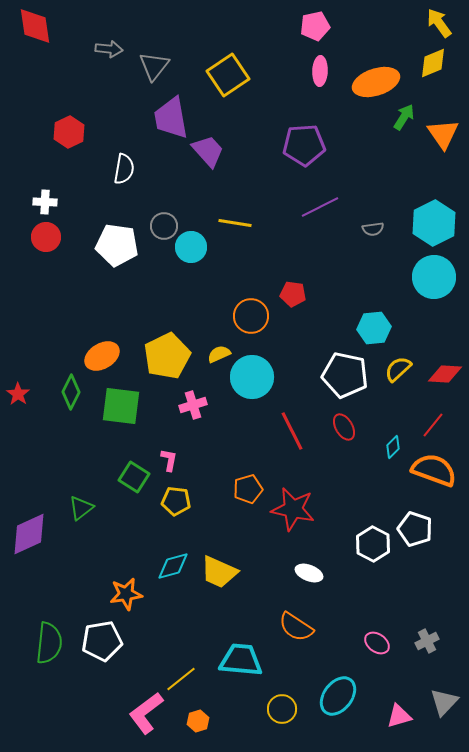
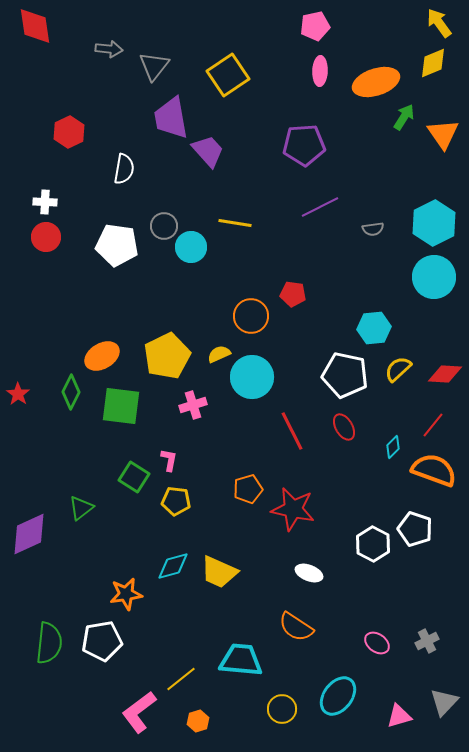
pink L-shape at (146, 713): moved 7 px left, 1 px up
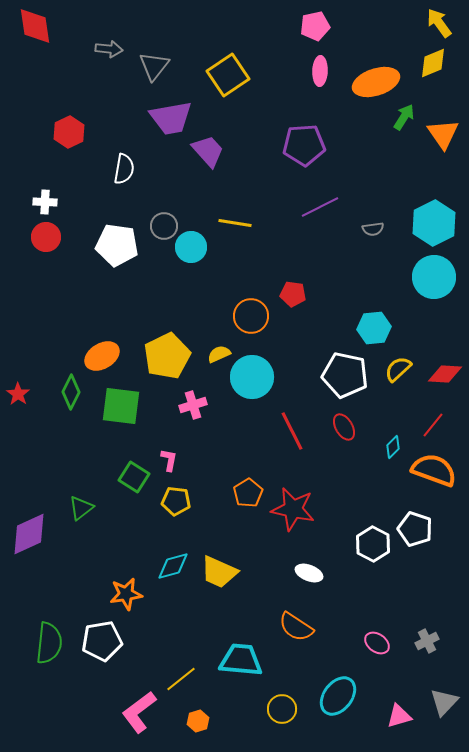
purple trapezoid at (171, 118): rotated 90 degrees counterclockwise
orange pentagon at (248, 489): moved 4 px down; rotated 16 degrees counterclockwise
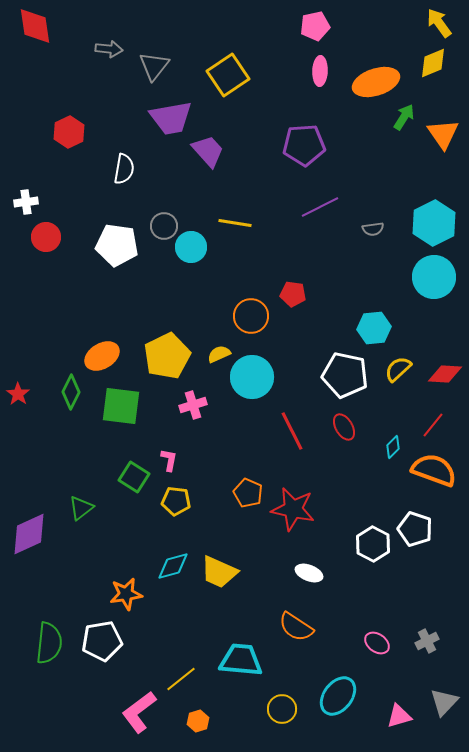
white cross at (45, 202): moved 19 px left; rotated 10 degrees counterclockwise
orange pentagon at (248, 493): rotated 16 degrees counterclockwise
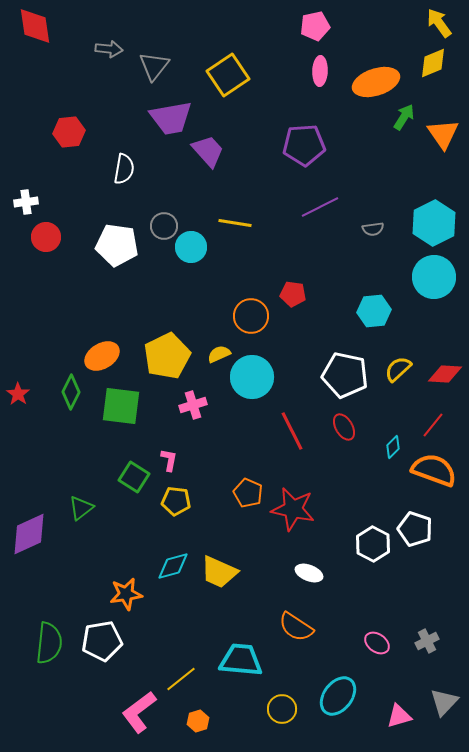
red hexagon at (69, 132): rotated 20 degrees clockwise
cyan hexagon at (374, 328): moved 17 px up
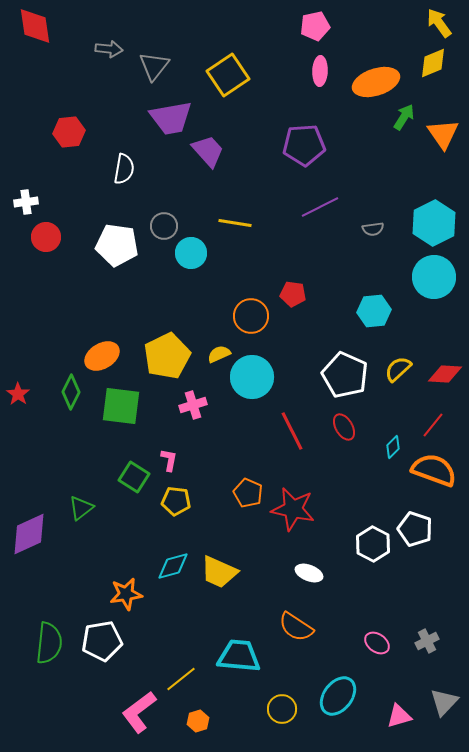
cyan circle at (191, 247): moved 6 px down
white pentagon at (345, 375): rotated 12 degrees clockwise
cyan trapezoid at (241, 660): moved 2 px left, 4 px up
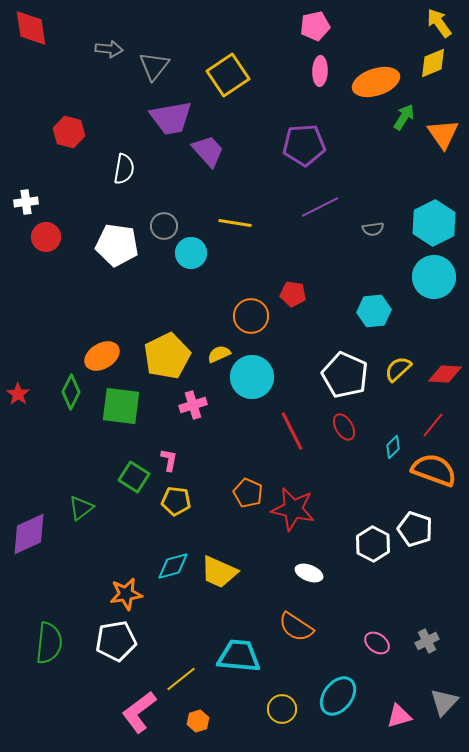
red diamond at (35, 26): moved 4 px left, 2 px down
red hexagon at (69, 132): rotated 20 degrees clockwise
white pentagon at (102, 641): moved 14 px right
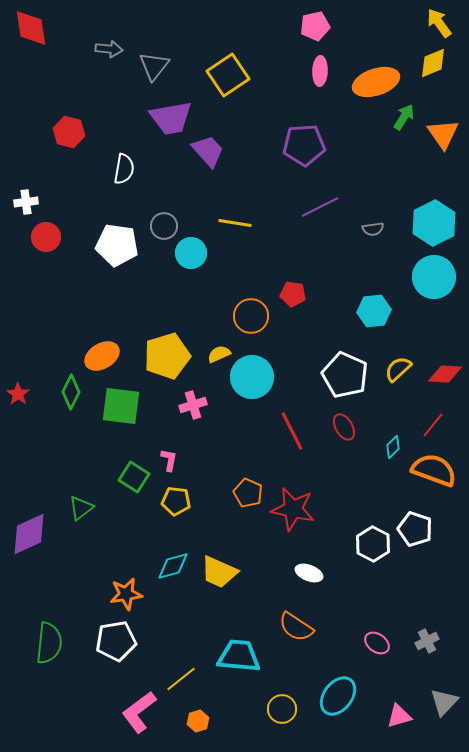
yellow pentagon at (167, 356): rotated 9 degrees clockwise
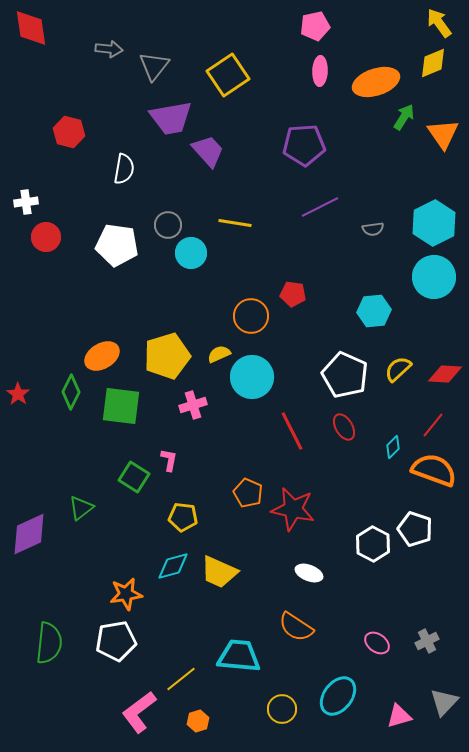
gray circle at (164, 226): moved 4 px right, 1 px up
yellow pentagon at (176, 501): moved 7 px right, 16 px down
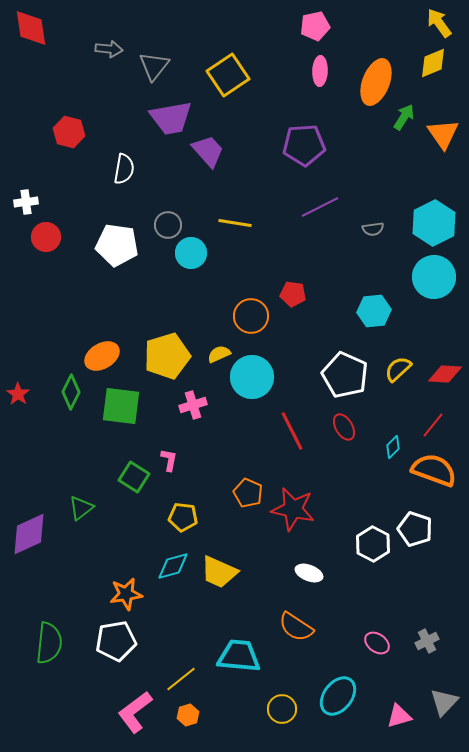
orange ellipse at (376, 82): rotated 51 degrees counterclockwise
pink L-shape at (139, 712): moved 4 px left
orange hexagon at (198, 721): moved 10 px left, 6 px up
